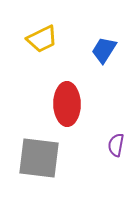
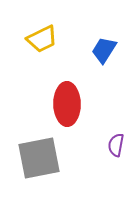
gray square: rotated 18 degrees counterclockwise
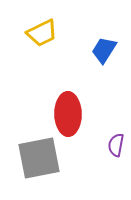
yellow trapezoid: moved 6 px up
red ellipse: moved 1 px right, 10 px down
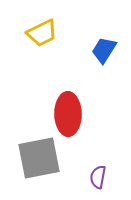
purple semicircle: moved 18 px left, 32 px down
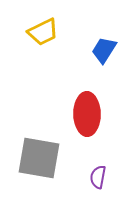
yellow trapezoid: moved 1 px right, 1 px up
red ellipse: moved 19 px right
gray square: rotated 21 degrees clockwise
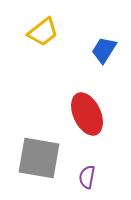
yellow trapezoid: rotated 12 degrees counterclockwise
red ellipse: rotated 24 degrees counterclockwise
purple semicircle: moved 11 px left
